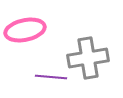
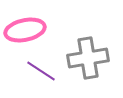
purple line: moved 10 px left, 6 px up; rotated 28 degrees clockwise
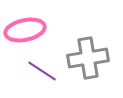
purple line: moved 1 px right
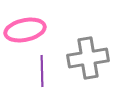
purple line: rotated 56 degrees clockwise
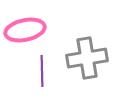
gray cross: moved 1 px left
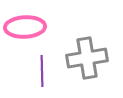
pink ellipse: moved 3 px up; rotated 9 degrees clockwise
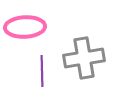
gray cross: moved 3 px left
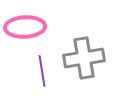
purple line: rotated 8 degrees counterclockwise
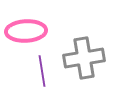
pink ellipse: moved 1 px right, 4 px down
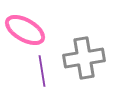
pink ellipse: moved 1 px left, 1 px up; rotated 33 degrees clockwise
